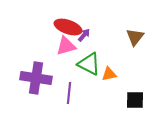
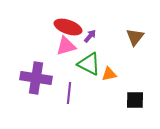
purple arrow: moved 6 px right, 1 px down
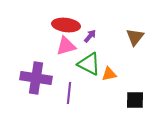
red ellipse: moved 2 px left, 2 px up; rotated 12 degrees counterclockwise
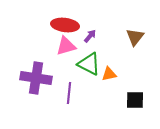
red ellipse: moved 1 px left
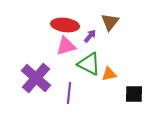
brown triangle: moved 25 px left, 15 px up
purple cross: rotated 32 degrees clockwise
black square: moved 1 px left, 6 px up
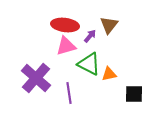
brown triangle: moved 1 px left, 3 px down
purple line: rotated 15 degrees counterclockwise
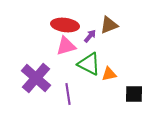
brown triangle: rotated 30 degrees clockwise
purple line: moved 1 px left, 1 px down
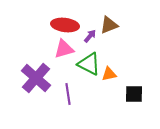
pink triangle: moved 2 px left, 3 px down
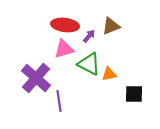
brown triangle: moved 2 px right, 1 px down
purple arrow: moved 1 px left
purple line: moved 9 px left, 7 px down
